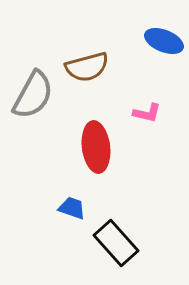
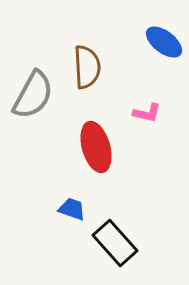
blue ellipse: moved 1 px down; rotated 15 degrees clockwise
brown semicircle: rotated 78 degrees counterclockwise
red ellipse: rotated 9 degrees counterclockwise
blue trapezoid: moved 1 px down
black rectangle: moved 1 px left
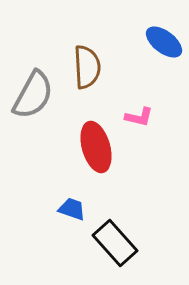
pink L-shape: moved 8 px left, 4 px down
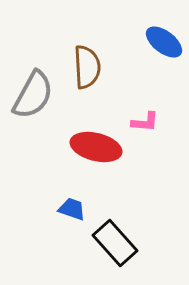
pink L-shape: moved 6 px right, 5 px down; rotated 8 degrees counterclockwise
red ellipse: rotated 60 degrees counterclockwise
